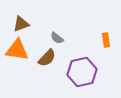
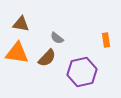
brown triangle: rotated 30 degrees clockwise
orange triangle: moved 3 px down
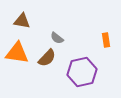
brown triangle: moved 1 px right, 3 px up
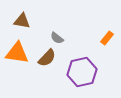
orange rectangle: moved 1 px right, 2 px up; rotated 48 degrees clockwise
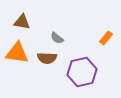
brown triangle: moved 1 px down
orange rectangle: moved 1 px left
brown semicircle: rotated 48 degrees clockwise
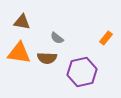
orange triangle: moved 2 px right
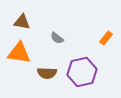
brown semicircle: moved 15 px down
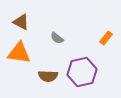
brown triangle: moved 1 px left; rotated 18 degrees clockwise
brown semicircle: moved 1 px right, 3 px down
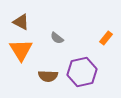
orange triangle: moved 2 px right, 3 px up; rotated 50 degrees clockwise
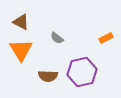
orange rectangle: rotated 24 degrees clockwise
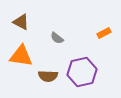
orange rectangle: moved 2 px left, 5 px up
orange triangle: moved 6 px down; rotated 50 degrees counterclockwise
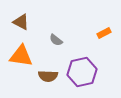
gray semicircle: moved 1 px left, 2 px down
